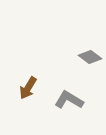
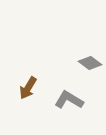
gray diamond: moved 6 px down
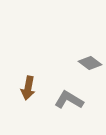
brown arrow: rotated 20 degrees counterclockwise
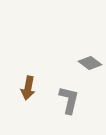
gray L-shape: rotated 72 degrees clockwise
